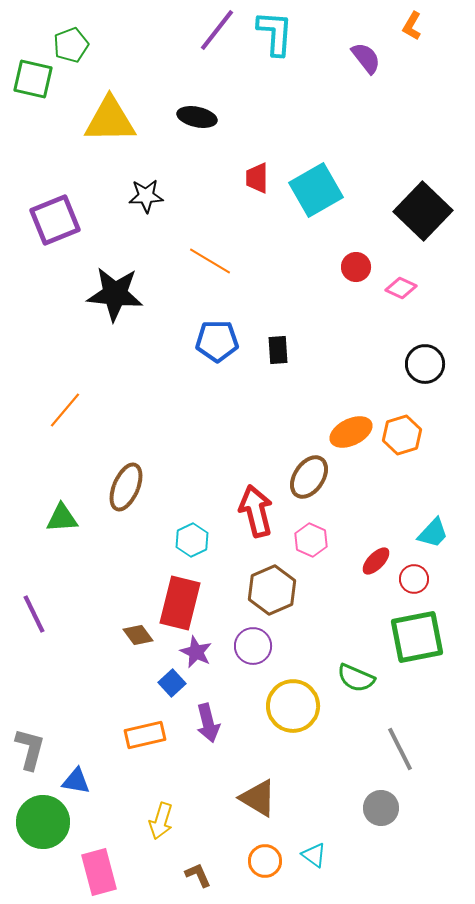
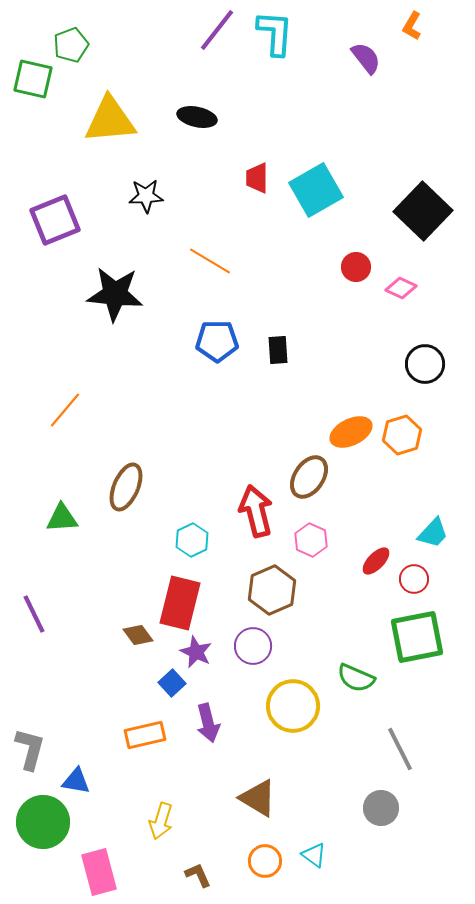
yellow triangle at (110, 120): rotated 4 degrees counterclockwise
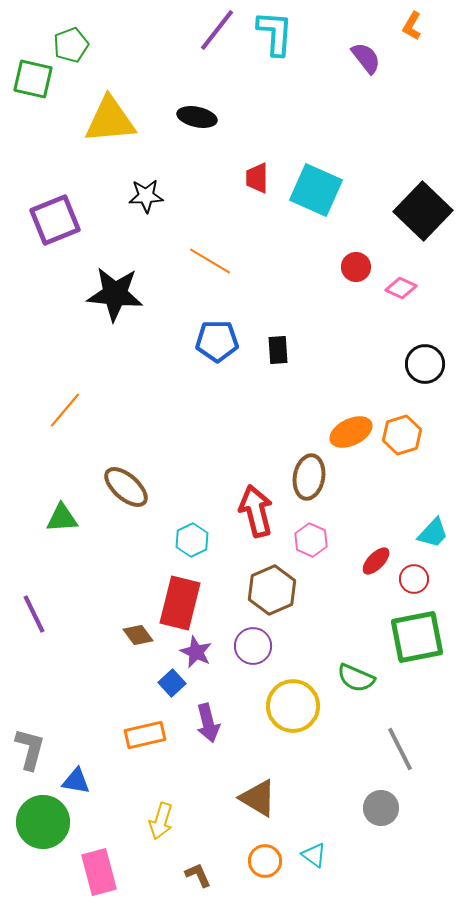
cyan square at (316, 190): rotated 36 degrees counterclockwise
brown ellipse at (309, 477): rotated 24 degrees counterclockwise
brown ellipse at (126, 487): rotated 72 degrees counterclockwise
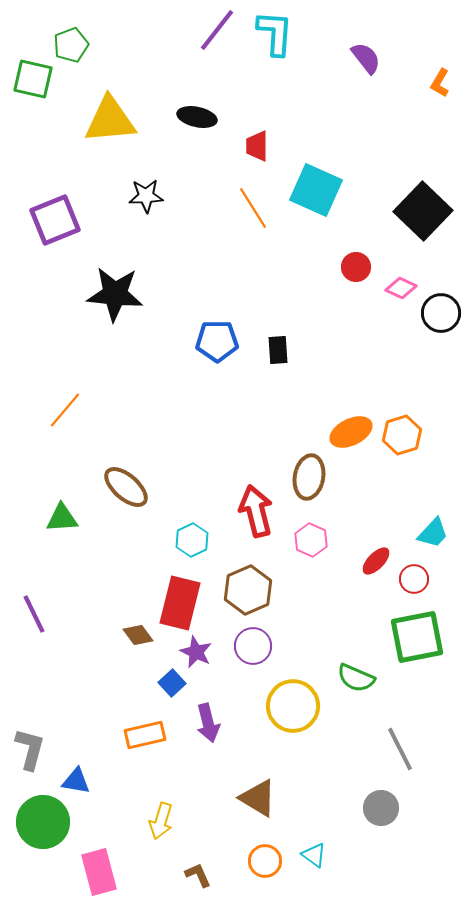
orange L-shape at (412, 26): moved 28 px right, 57 px down
red trapezoid at (257, 178): moved 32 px up
orange line at (210, 261): moved 43 px right, 53 px up; rotated 27 degrees clockwise
black circle at (425, 364): moved 16 px right, 51 px up
brown hexagon at (272, 590): moved 24 px left
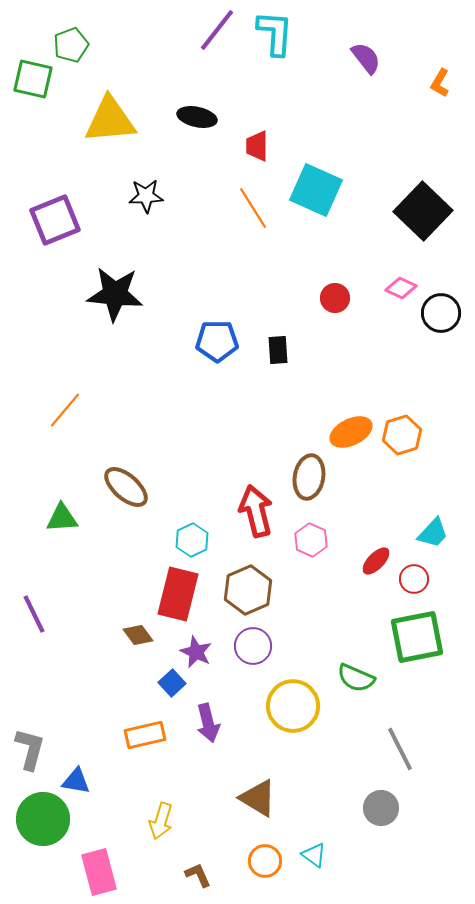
red circle at (356, 267): moved 21 px left, 31 px down
red rectangle at (180, 603): moved 2 px left, 9 px up
green circle at (43, 822): moved 3 px up
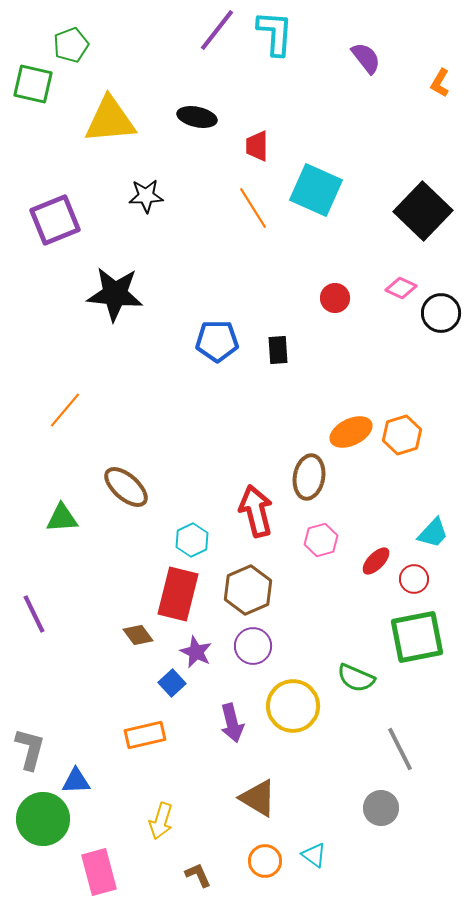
green square at (33, 79): moved 5 px down
pink hexagon at (311, 540): moved 10 px right; rotated 20 degrees clockwise
purple arrow at (208, 723): moved 24 px right
blue triangle at (76, 781): rotated 12 degrees counterclockwise
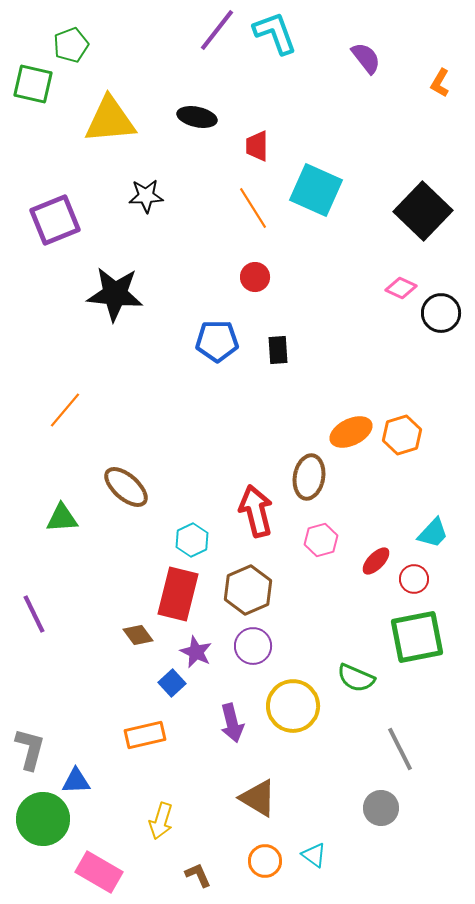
cyan L-shape at (275, 33): rotated 24 degrees counterclockwise
red circle at (335, 298): moved 80 px left, 21 px up
pink rectangle at (99, 872): rotated 45 degrees counterclockwise
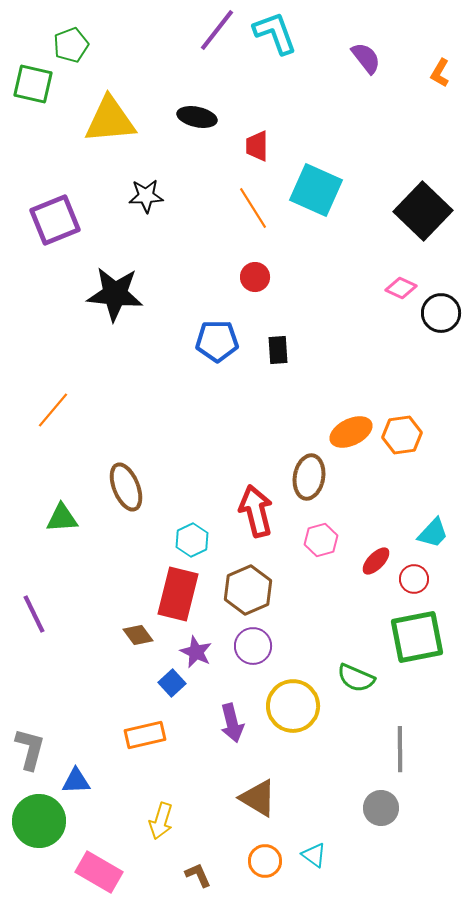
orange L-shape at (440, 83): moved 10 px up
orange line at (65, 410): moved 12 px left
orange hexagon at (402, 435): rotated 9 degrees clockwise
brown ellipse at (126, 487): rotated 27 degrees clockwise
gray line at (400, 749): rotated 27 degrees clockwise
green circle at (43, 819): moved 4 px left, 2 px down
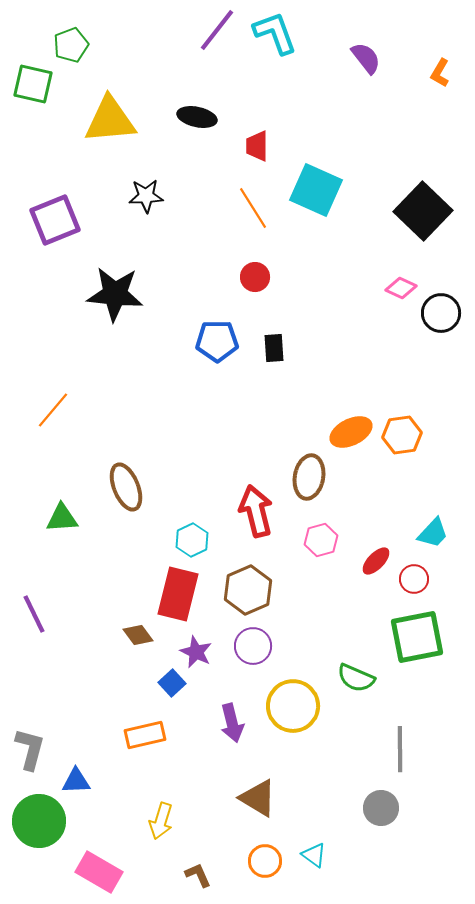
black rectangle at (278, 350): moved 4 px left, 2 px up
